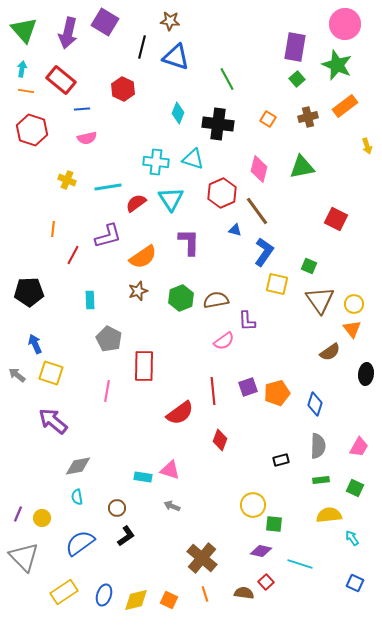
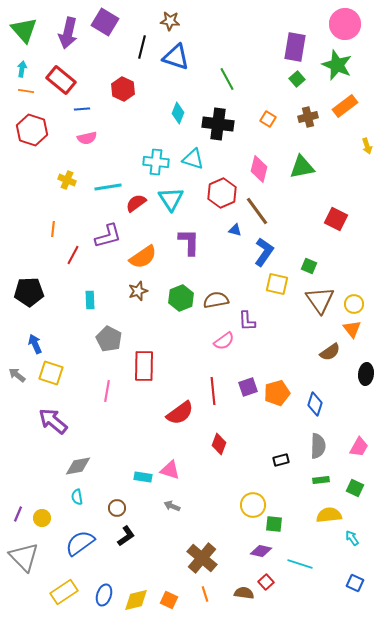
red diamond at (220, 440): moved 1 px left, 4 px down
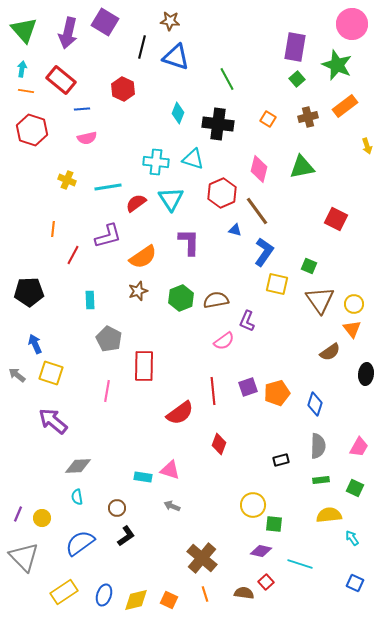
pink circle at (345, 24): moved 7 px right
purple L-shape at (247, 321): rotated 25 degrees clockwise
gray diamond at (78, 466): rotated 8 degrees clockwise
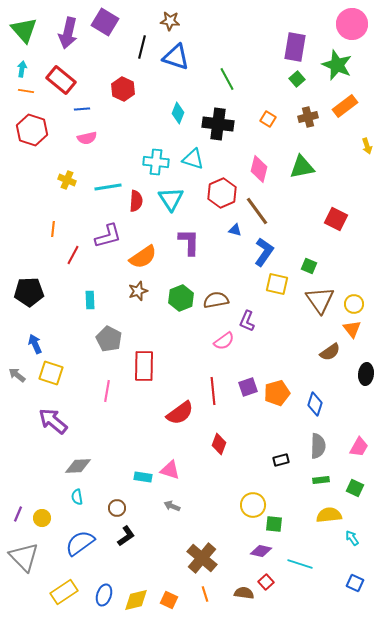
red semicircle at (136, 203): moved 2 px up; rotated 130 degrees clockwise
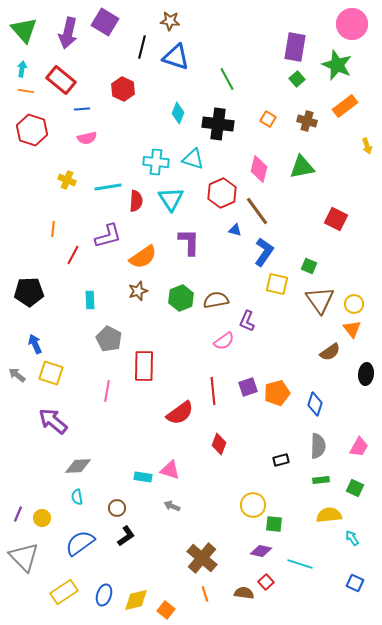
brown cross at (308, 117): moved 1 px left, 4 px down; rotated 30 degrees clockwise
orange square at (169, 600): moved 3 px left, 10 px down; rotated 12 degrees clockwise
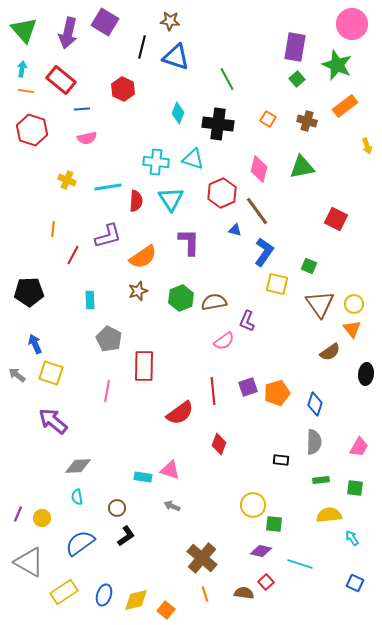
brown semicircle at (216, 300): moved 2 px left, 2 px down
brown triangle at (320, 300): moved 4 px down
gray semicircle at (318, 446): moved 4 px left, 4 px up
black rectangle at (281, 460): rotated 21 degrees clockwise
green square at (355, 488): rotated 18 degrees counterclockwise
gray triangle at (24, 557): moved 5 px right, 5 px down; rotated 16 degrees counterclockwise
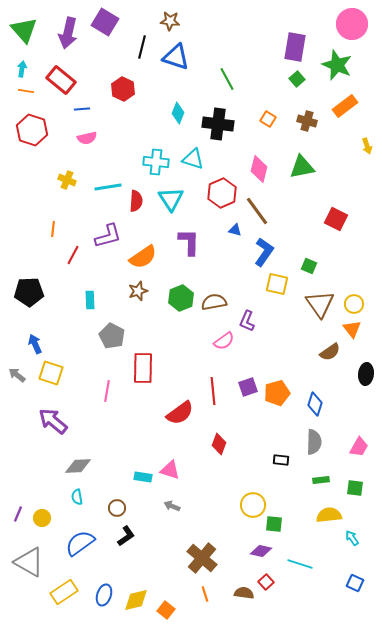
gray pentagon at (109, 339): moved 3 px right, 3 px up
red rectangle at (144, 366): moved 1 px left, 2 px down
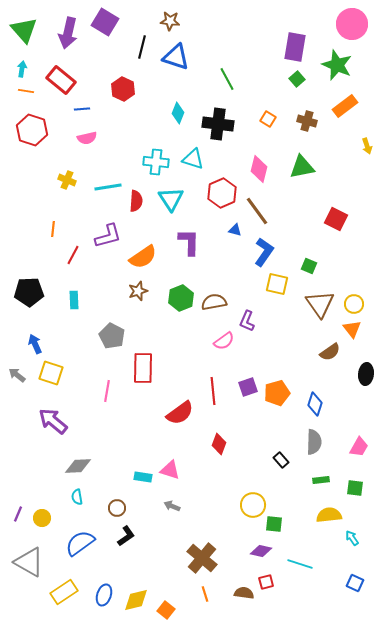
cyan rectangle at (90, 300): moved 16 px left
black rectangle at (281, 460): rotated 42 degrees clockwise
red square at (266, 582): rotated 28 degrees clockwise
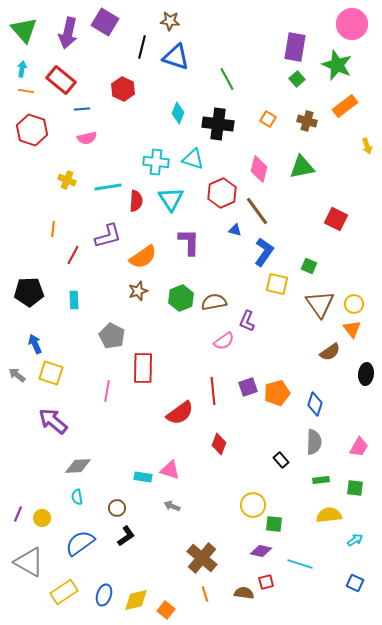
cyan arrow at (352, 538): moved 3 px right, 2 px down; rotated 91 degrees clockwise
